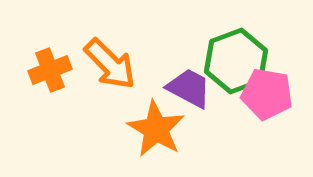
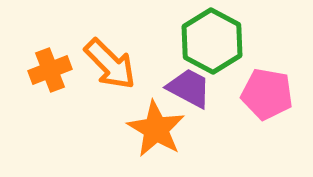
green hexagon: moved 24 px left, 20 px up; rotated 12 degrees counterclockwise
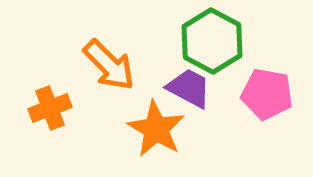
orange arrow: moved 1 px left, 1 px down
orange cross: moved 38 px down
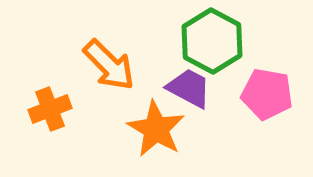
orange cross: moved 1 px down
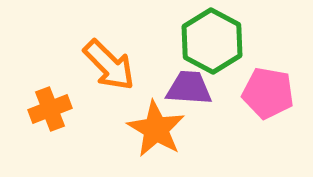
purple trapezoid: rotated 24 degrees counterclockwise
pink pentagon: moved 1 px right, 1 px up
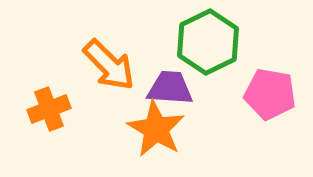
green hexagon: moved 4 px left, 1 px down; rotated 6 degrees clockwise
purple trapezoid: moved 19 px left
pink pentagon: moved 2 px right, 1 px down
orange cross: moved 1 px left
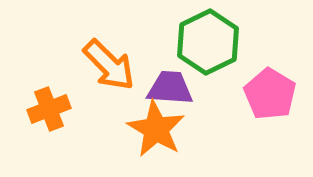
pink pentagon: rotated 21 degrees clockwise
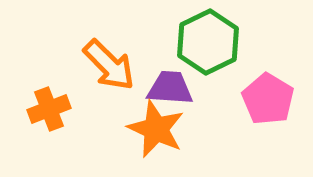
pink pentagon: moved 2 px left, 5 px down
orange star: rotated 6 degrees counterclockwise
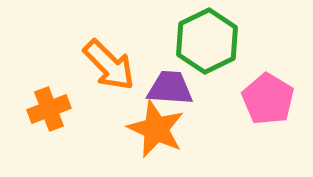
green hexagon: moved 1 px left, 1 px up
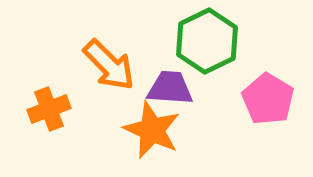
orange star: moved 4 px left, 1 px down
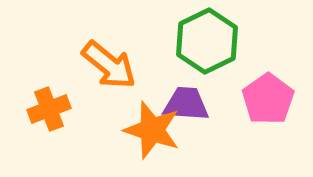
orange arrow: rotated 6 degrees counterclockwise
purple trapezoid: moved 16 px right, 16 px down
pink pentagon: rotated 6 degrees clockwise
orange star: rotated 6 degrees counterclockwise
